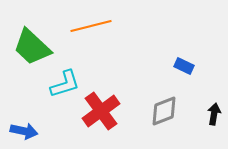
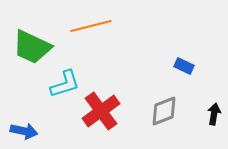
green trapezoid: rotated 18 degrees counterclockwise
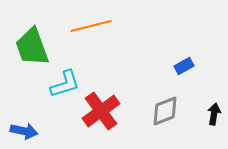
green trapezoid: rotated 45 degrees clockwise
blue rectangle: rotated 54 degrees counterclockwise
gray diamond: moved 1 px right
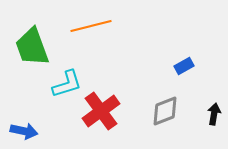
cyan L-shape: moved 2 px right
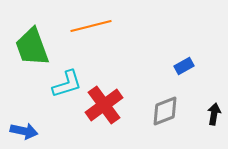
red cross: moved 3 px right, 6 px up
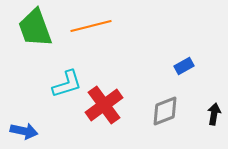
green trapezoid: moved 3 px right, 19 px up
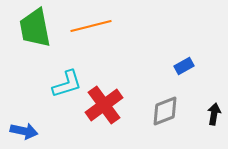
green trapezoid: rotated 9 degrees clockwise
